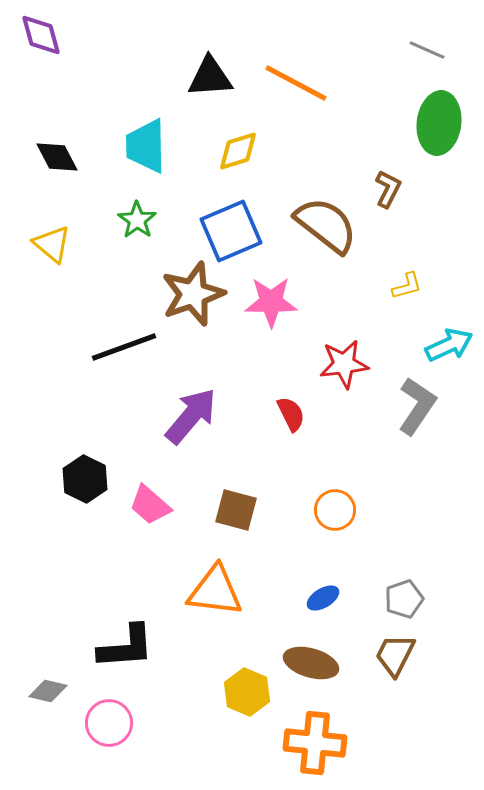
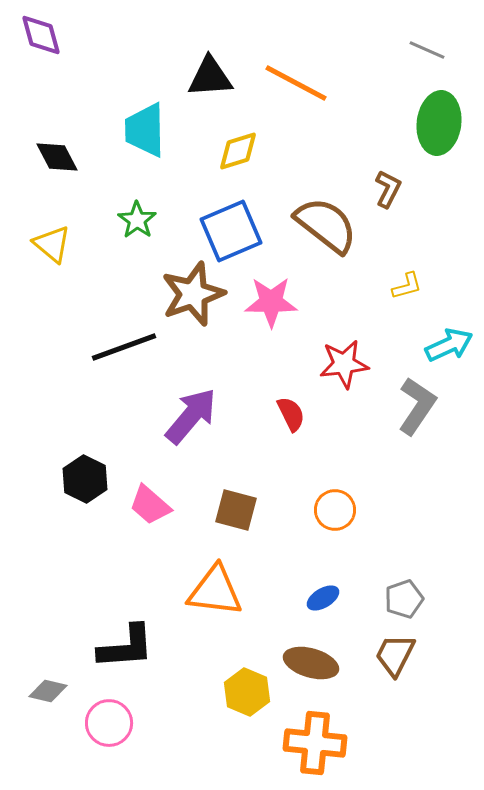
cyan trapezoid: moved 1 px left, 16 px up
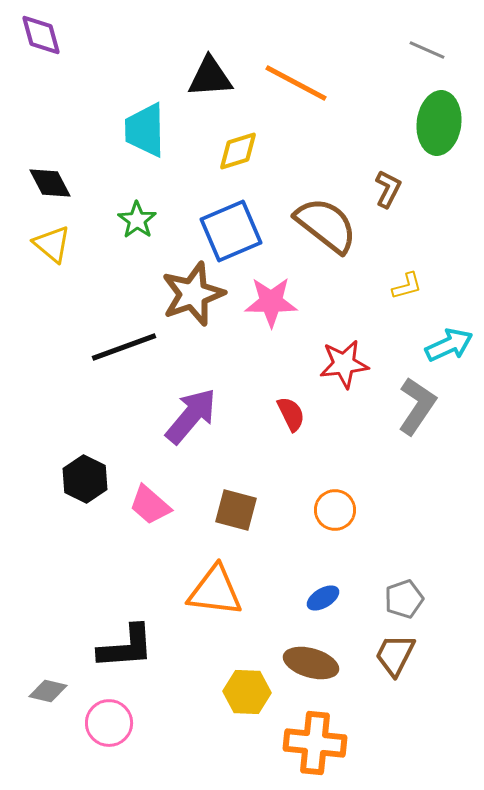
black diamond: moved 7 px left, 26 px down
yellow hexagon: rotated 21 degrees counterclockwise
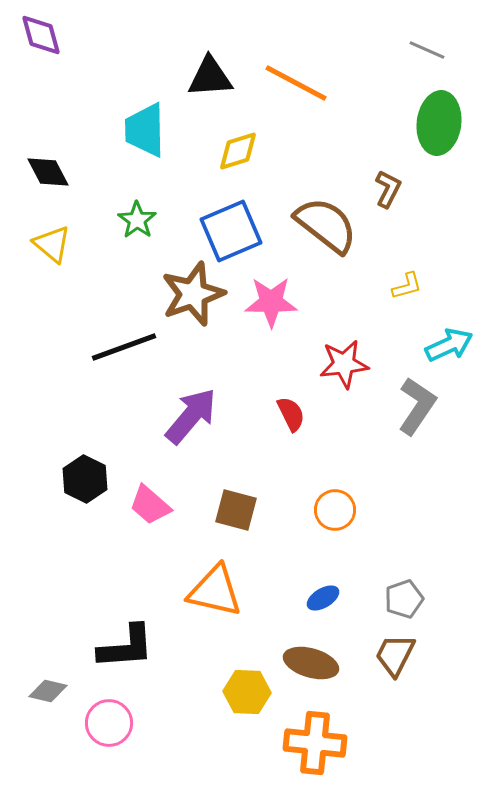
black diamond: moved 2 px left, 11 px up
orange triangle: rotated 6 degrees clockwise
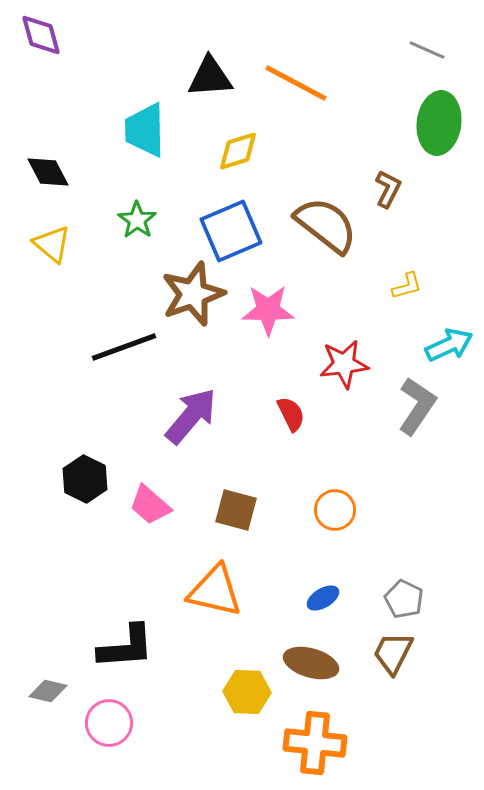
pink star: moved 3 px left, 8 px down
gray pentagon: rotated 27 degrees counterclockwise
brown trapezoid: moved 2 px left, 2 px up
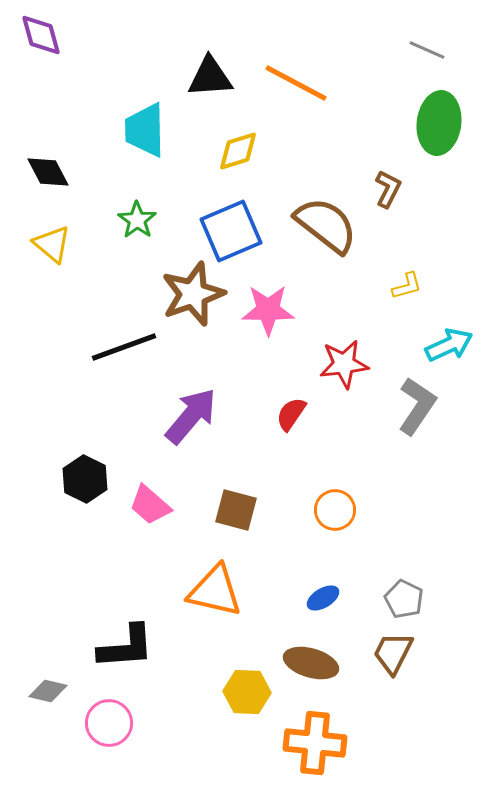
red semicircle: rotated 120 degrees counterclockwise
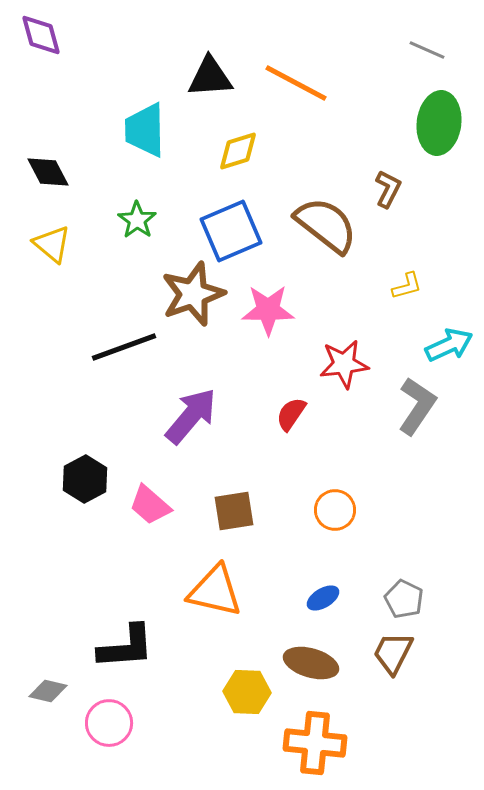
black hexagon: rotated 6 degrees clockwise
brown square: moved 2 px left, 1 px down; rotated 24 degrees counterclockwise
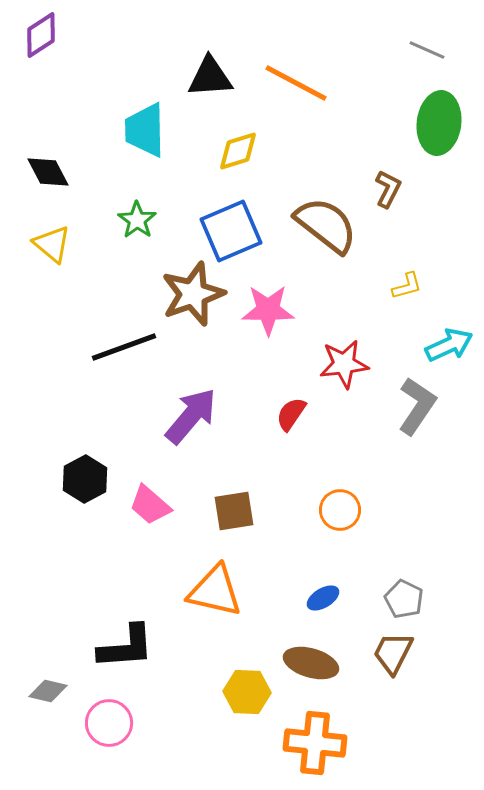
purple diamond: rotated 72 degrees clockwise
orange circle: moved 5 px right
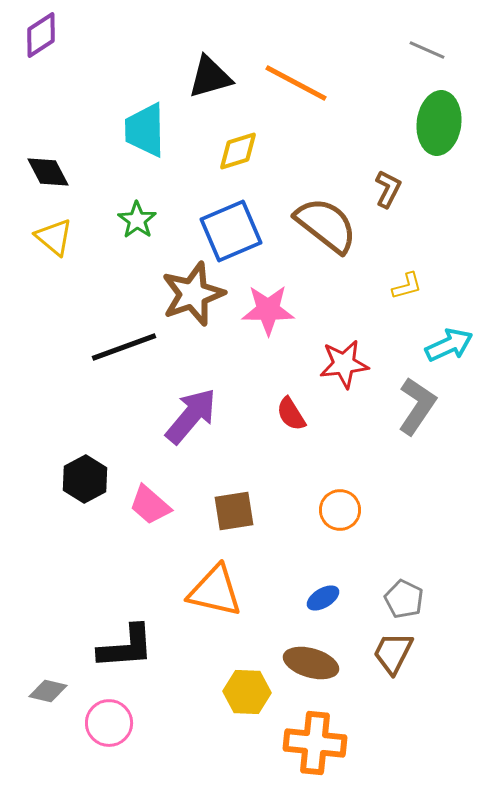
black triangle: rotated 12 degrees counterclockwise
yellow triangle: moved 2 px right, 7 px up
red semicircle: rotated 66 degrees counterclockwise
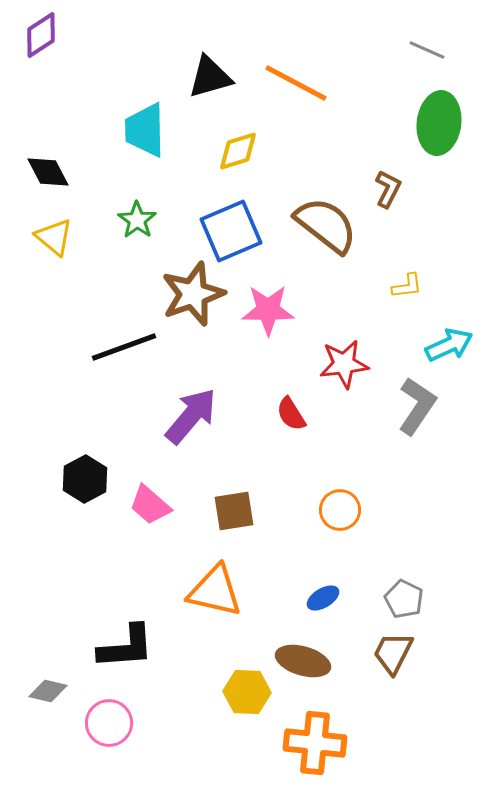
yellow L-shape: rotated 8 degrees clockwise
brown ellipse: moved 8 px left, 2 px up
